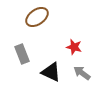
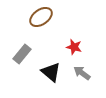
brown ellipse: moved 4 px right
gray rectangle: rotated 60 degrees clockwise
black triangle: rotated 15 degrees clockwise
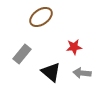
red star: rotated 21 degrees counterclockwise
gray arrow: rotated 30 degrees counterclockwise
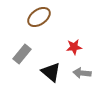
brown ellipse: moved 2 px left
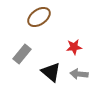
gray arrow: moved 3 px left, 1 px down
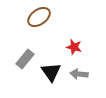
red star: rotated 21 degrees clockwise
gray rectangle: moved 3 px right, 5 px down
black triangle: rotated 15 degrees clockwise
